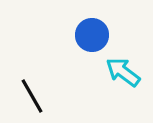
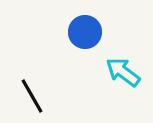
blue circle: moved 7 px left, 3 px up
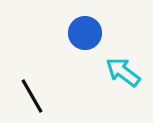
blue circle: moved 1 px down
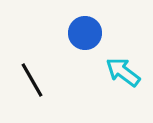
black line: moved 16 px up
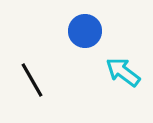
blue circle: moved 2 px up
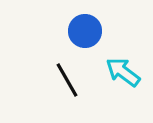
black line: moved 35 px right
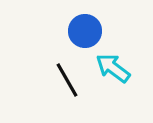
cyan arrow: moved 10 px left, 4 px up
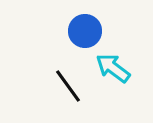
black line: moved 1 px right, 6 px down; rotated 6 degrees counterclockwise
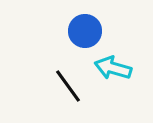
cyan arrow: rotated 21 degrees counterclockwise
